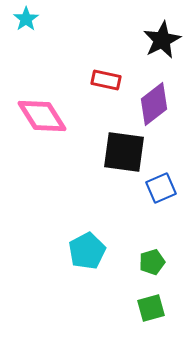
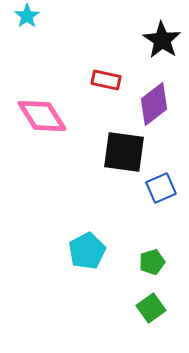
cyan star: moved 1 px right, 3 px up
black star: rotated 12 degrees counterclockwise
green square: rotated 20 degrees counterclockwise
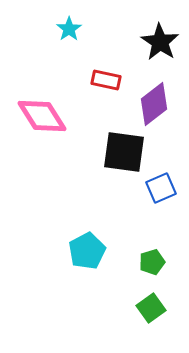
cyan star: moved 42 px right, 13 px down
black star: moved 2 px left, 2 px down
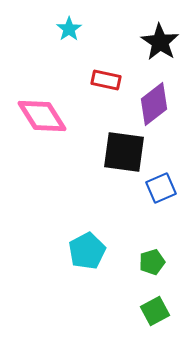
green square: moved 4 px right, 3 px down; rotated 8 degrees clockwise
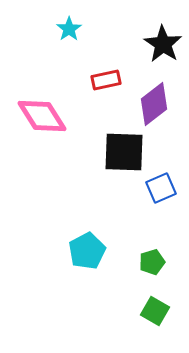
black star: moved 3 px right, 2 px down
red rectangle: rotated 24 degrees counterclockwise
black square: rotated 6 degrees counterclockwise
green square: rotated 32 degrees counterclockwise
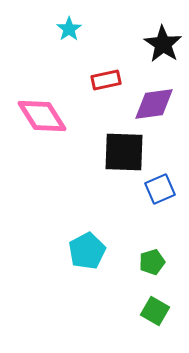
purple diamond: rotated 30 degrees clockwise
blue square: moved 1 px left, 1 px down
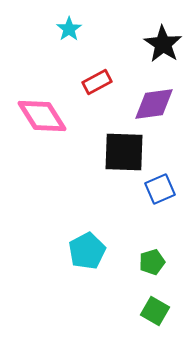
red rectangle: moved 9 px left, 2 px down; rotated 16 degrees counterclockwise
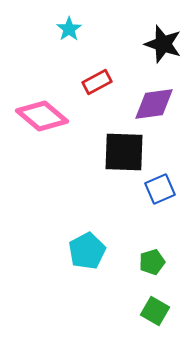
black star: rotated 15 degrees counterclockwise
pink diamond: rotated 18 degrees counterclockwise
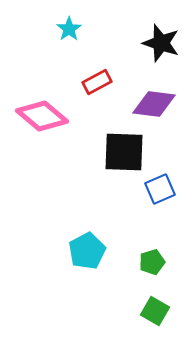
black star: moved 2 px left, 1 px up
purple diamond: rotated 15 degrees clockwise
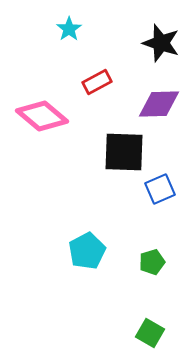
purple diamond: moved 5 px right; rotated 9 degrees counterclockwise
green square: moved 5 px left, 22 px down
